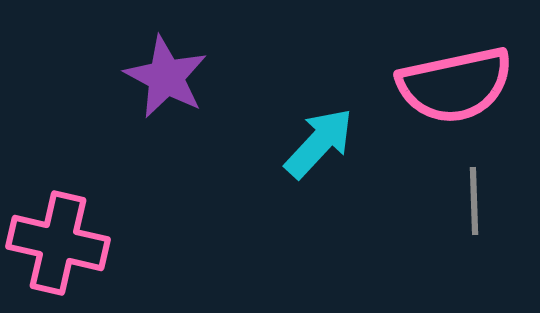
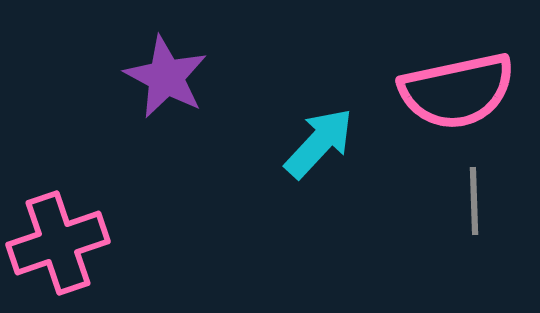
pink semicircle: moved 2 px right, 6 px down
pink cross: rotated 32 degrees counterclockwise
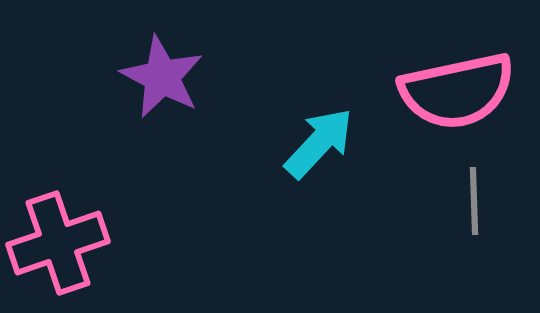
purple star: moved 4 px left
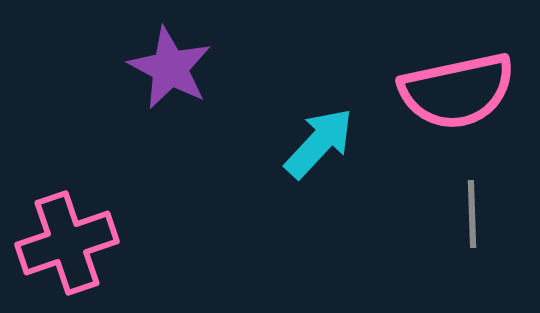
purple star: moved 8 px right, 9 px up
gray line: moved 2 px left, 13 px down
pink cross: moved 9 px right
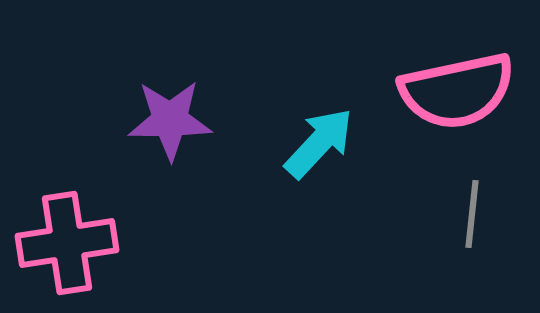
purple star: moved 52 px down; rotated 28 degrees counterclockwise
gray line: rotated 8 degrees clockwise
pink cross: rotated 10 degrees clockwise
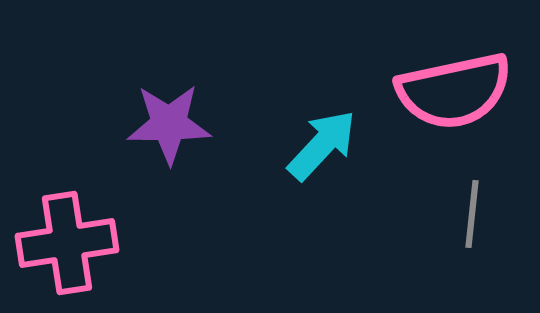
pink semicircle: moved 3 px left
purple star: moved 1 px left, 4 px down
cyan arrow: moved 3 px right, 2 px down
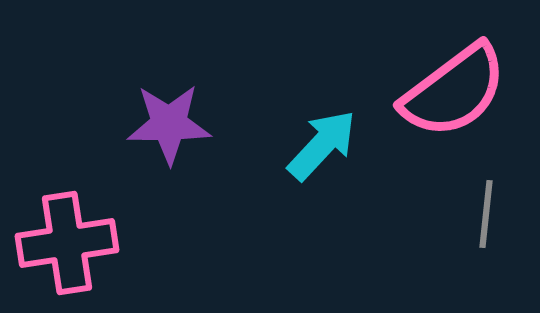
pink semicircle: rotated 25 degrees counterclockwise
gray line: moved 14 px right
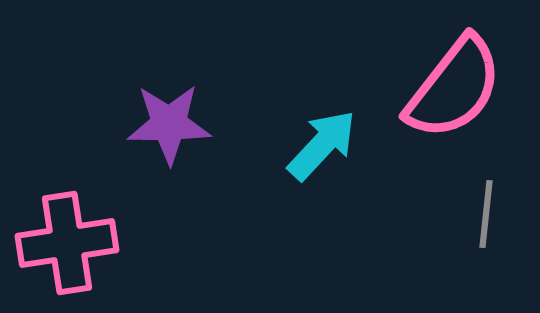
pink semicircle: moved 3 px up; rotated 15 degrees counterclockwise
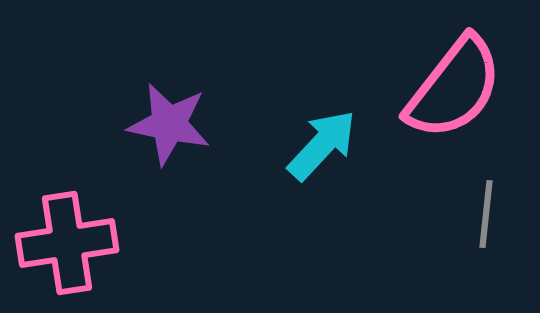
purple star: rotated 12 degrees clockwise
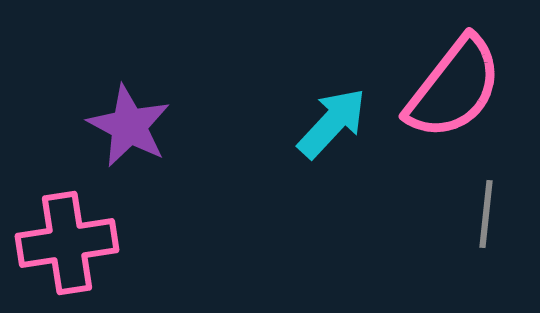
purple star: moved 40 px left, 2 px down; rotated 16 degrees clockwise
cyan arrow: moved 10 px right, 22 px up
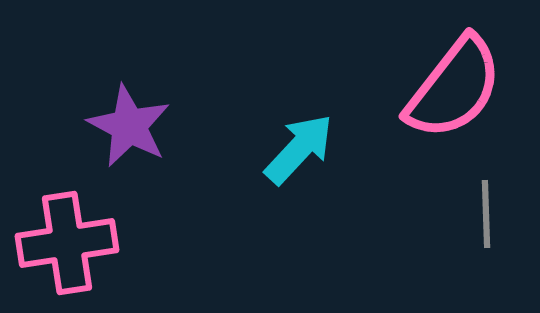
cyan arrow: moved 33 px left, 26 px down
gray line: rotated 8 degrees counterclockwise
